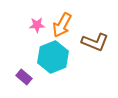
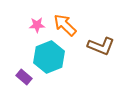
orange arrow: moved 3 px right; rotated 105 degrees clockwise
brown L-shape: moved 6 px right, 4 px down
cyan hexagon: moved 4 px left
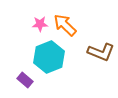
pink star: moved 3 px right, 1 px up
brown L-shape: moved 6 px down
purple rectangle: moved 1 px right, 3 px down
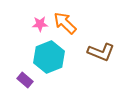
orange arrow: moved 2 px up
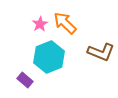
pink star: rotated 28 degrees counterclockwise
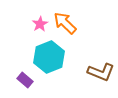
brown L-shape: moved 20 px down
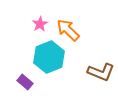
orange arrow: moved 3 px right, 7 px down
purple rectangle: moved 2 px down
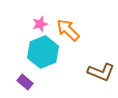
pink star: rotated 14 degrees clockwise
cyan hexagon: moved 6 px left, 5 px up
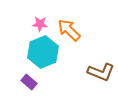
pink star: rotated 21 degrees clockwise
orange arrow: moved 1 px right
purple rectangle: moved 4 px right
